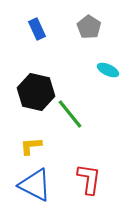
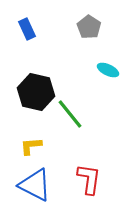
blue rectangle: moved 10 px left
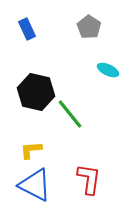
yellow L-shape: moved 4 px down
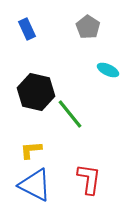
gray pentagon: moved 1 px left
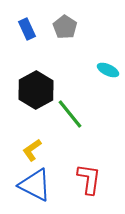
gray pentagon: moved 23 px left
black hexagon: moved 2 px up; rotated 18 degrees clockwise
yellow L-shape: moved 1 px right; rotated 30 degrees counterclockwise
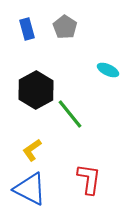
blue rectangle: rotated 10 degrees clockwise
blue triangle: moved 5 px left, 4 px down
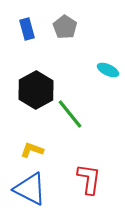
yellow L-shape: rotated 55 degrees clockwise
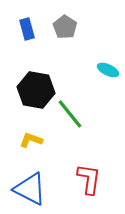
black hexagon: rotated 21 degrees counterclockwise
yellow L-shape: moved 1 px left, 10 px up
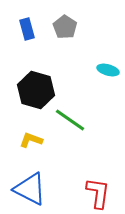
cyan ellipse: rotated 10 degrees counterclockwise
black hexagon: rotated 6 degrees clockwise
green line: moved 6 px down; rotated 16 degrees counterclockwise
red L-shape: moved 9 px right, 14 px down
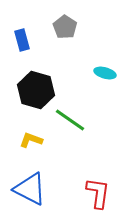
blue rectangle: moved 5 px left, 11 px down
cyan ellipse: moved 3 px left, 3 px down
